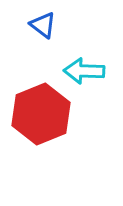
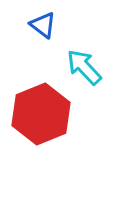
cyan arrow: moved 4 px up; rotated 45 degrees clockwise
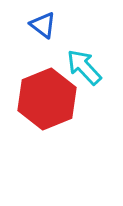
red hexagon: moved 6 px right, 15 px up
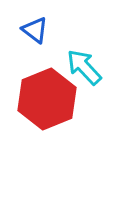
blue triangle: moved 8 px left, 5 px down
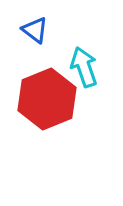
cyan arrow: rotated 24 degrees clockwise
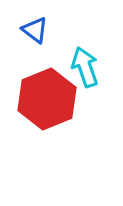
cyan arrow: moved 1 px right
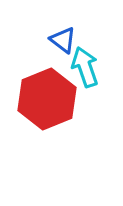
blue triangle: moved 28 px right, 10 px down
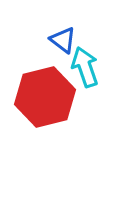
red hexagon: moved 2 px left, 2 px up; rotated 8 degrees clockwise
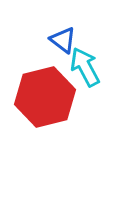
cyan arrow: rotated 9 degrees counterclockwise
